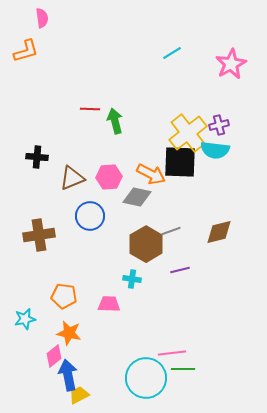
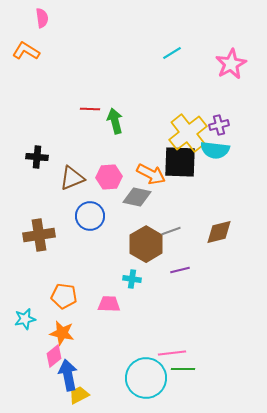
orange L-shape: rotated 132 degrees counterclockwise
orange star: moved 7 px left
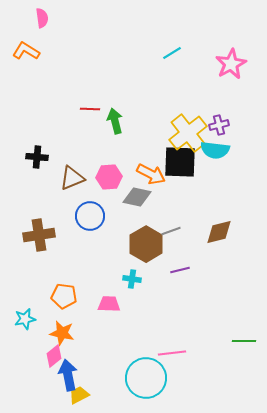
green line: moved 61 px right, 28 px up
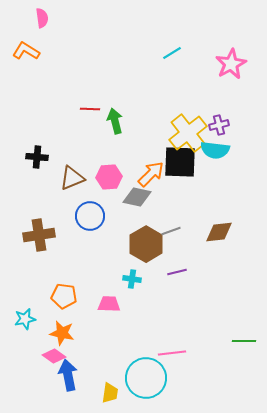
orange arrow: rotated 72 degrees counterclockwise
brown diamond: rotated 8 degrees clockwise
purple line: moved 3 px left, 2 px down
pink diamond: rotated 75 degrees clockwise
yellow trapezoid: moved 31 px right, 2 px up; rotated 125 degrees clockwise
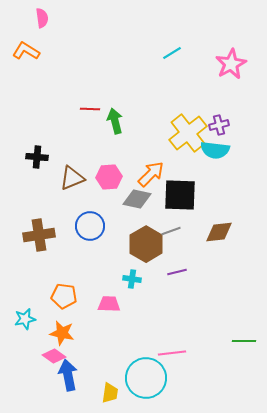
black square: moved 33 px down
gray diamond: moved 2 px down
blue circle: moved 10 px down
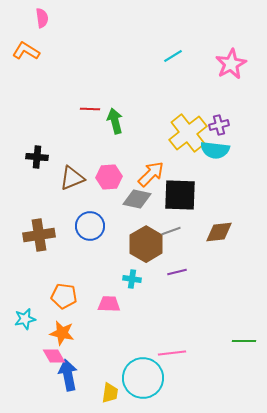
cyan line: moved 1 px right, 3 px down
pink diamond: rotated 25 degrees clockwise
cyan circle: moved 3 px left
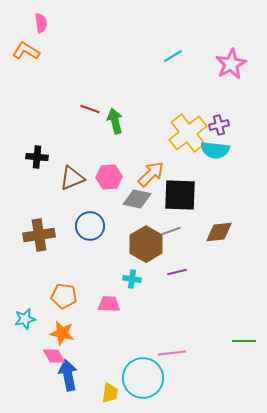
pink semicircle: moved 1 px left, 5 px down
red line: rotated 18 degrees clockwise
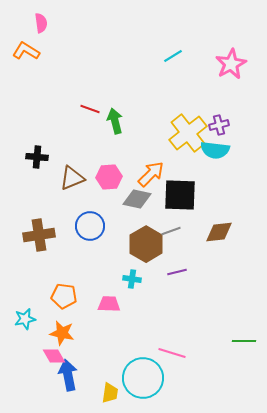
pink line: rotated 24 degrees clockwise
